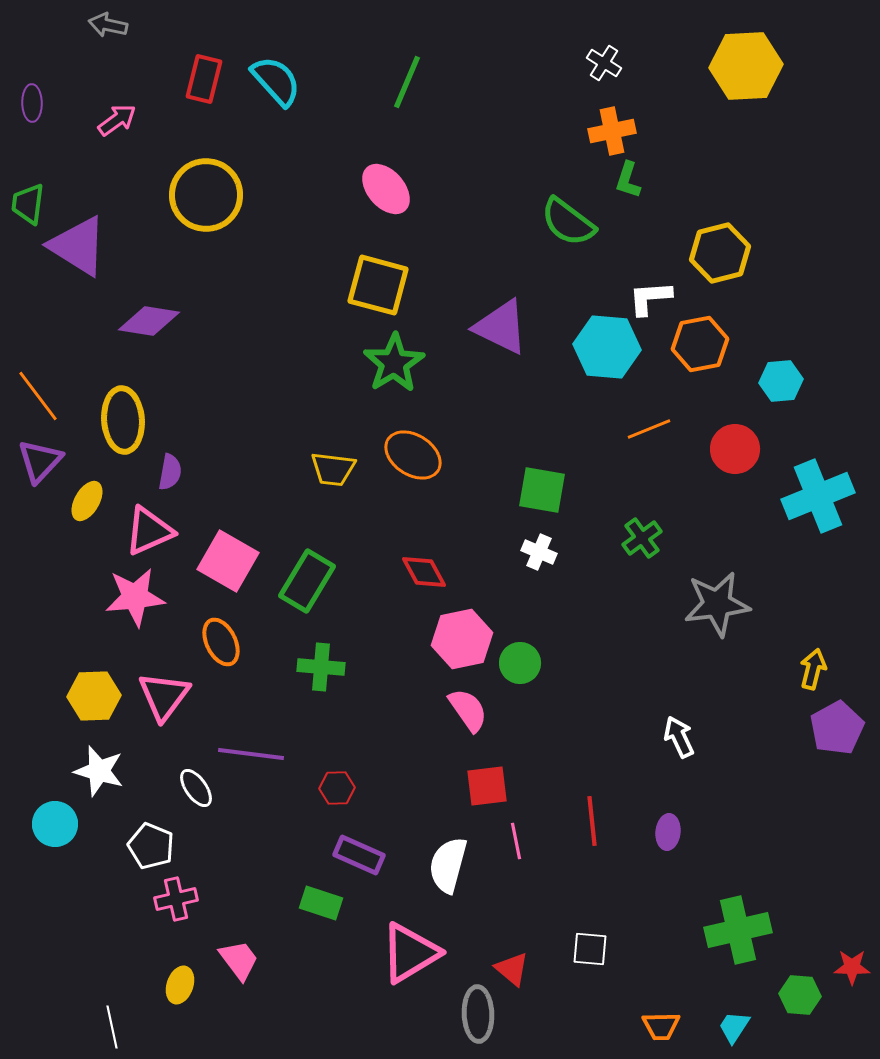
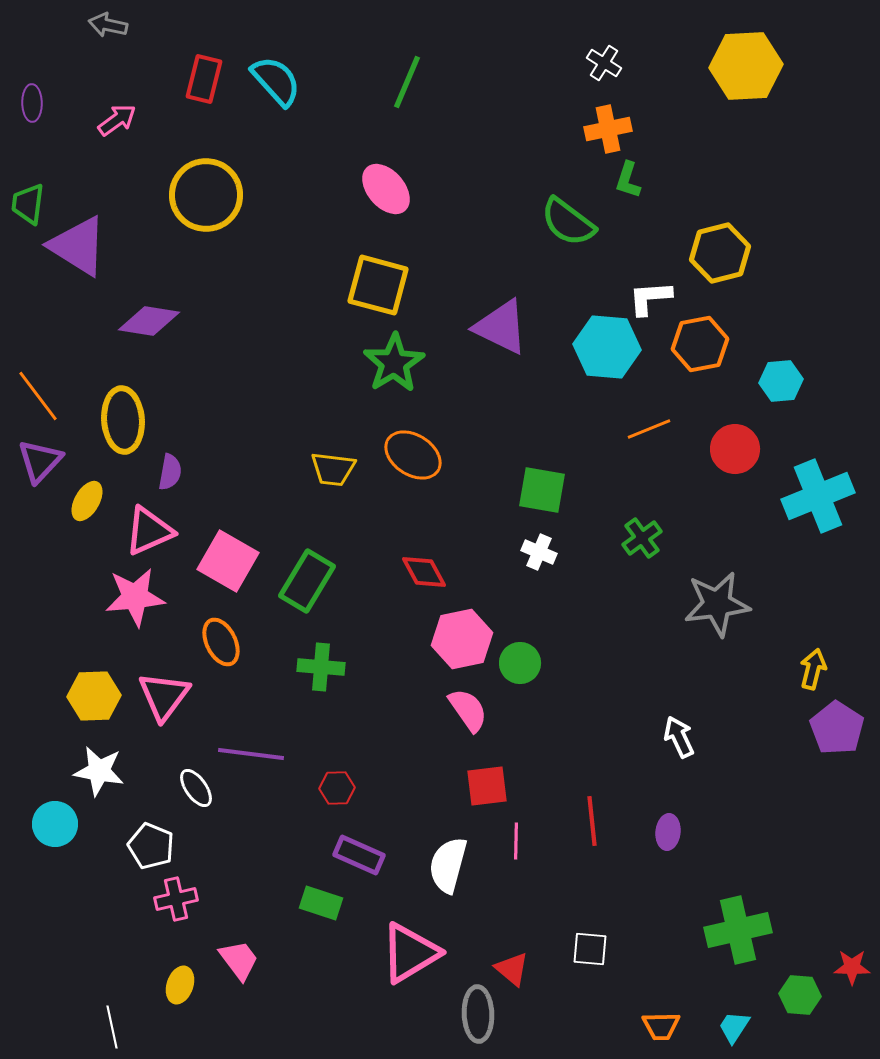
orange cross at (612, 131): moved 4 px left, 2 px up
purple pentagon at (837, 728): rotated 10 degrees counterclockwise
white star at (99, 771): rotated 6 degrees counterclockwise
pink line at (516, 841): rotated 12 degrees clockwise
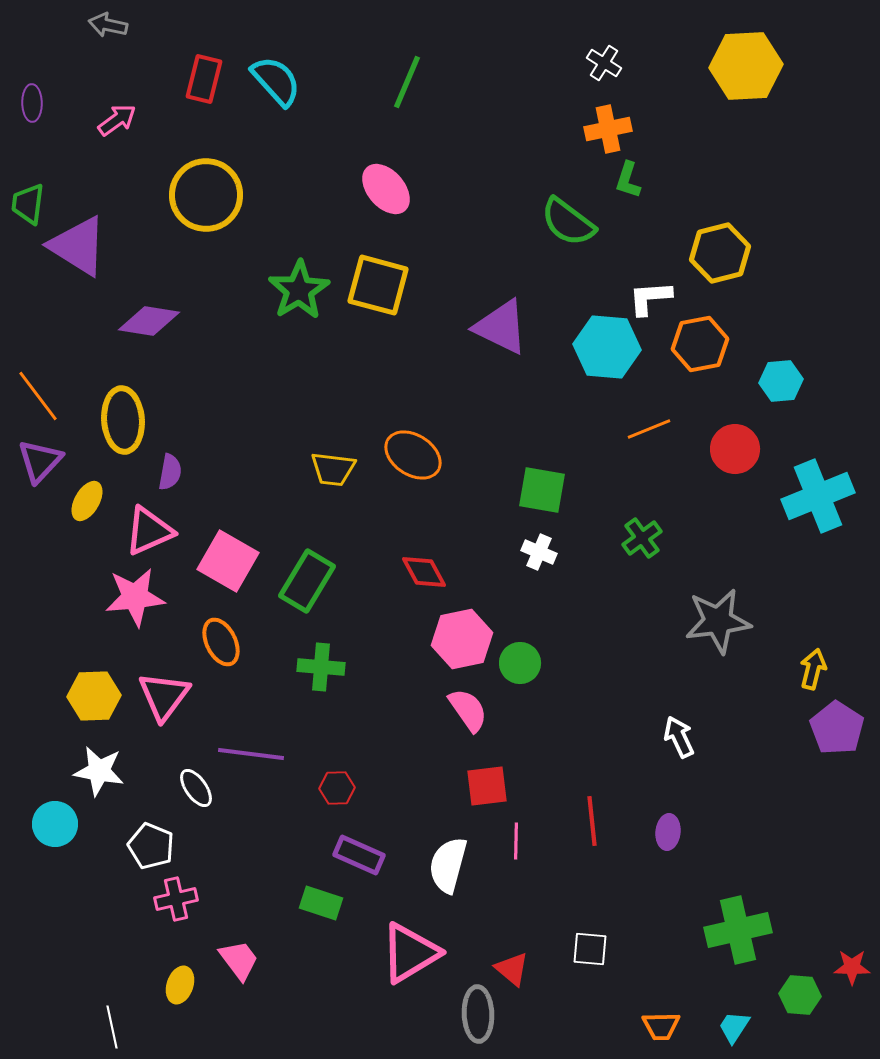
green star at (394, 363): moved 95 px left, 73 px up
gray star at (717, 604): moved 1 px right, 17 px down
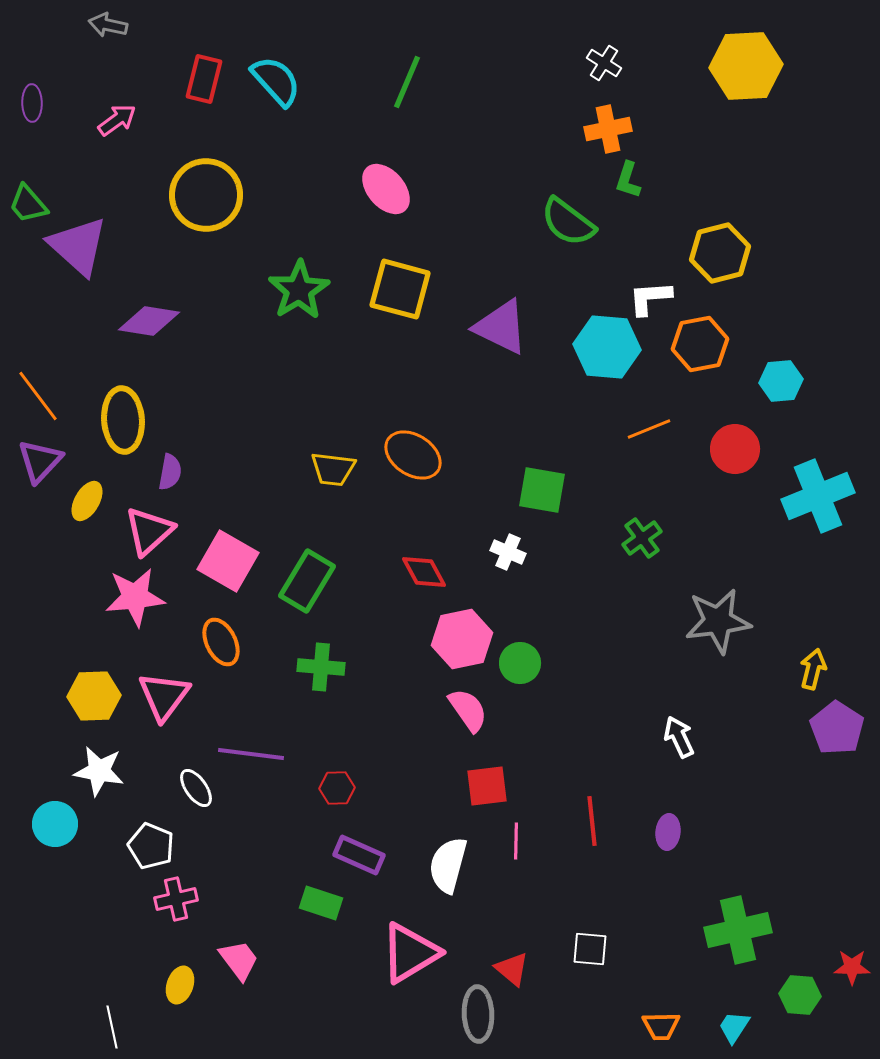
green trapezoid at (28, 204): rotated 48 degrees counterclockwise
purple triangle at (78, 246): rotated 10 degrees clockwise
yellow square at (378, 285): moved 22 px right, 4 px down
pink triangle at (149, 531): rotated 18 degrees counterclockwise
white cross at (539, 552): moved 31 px left
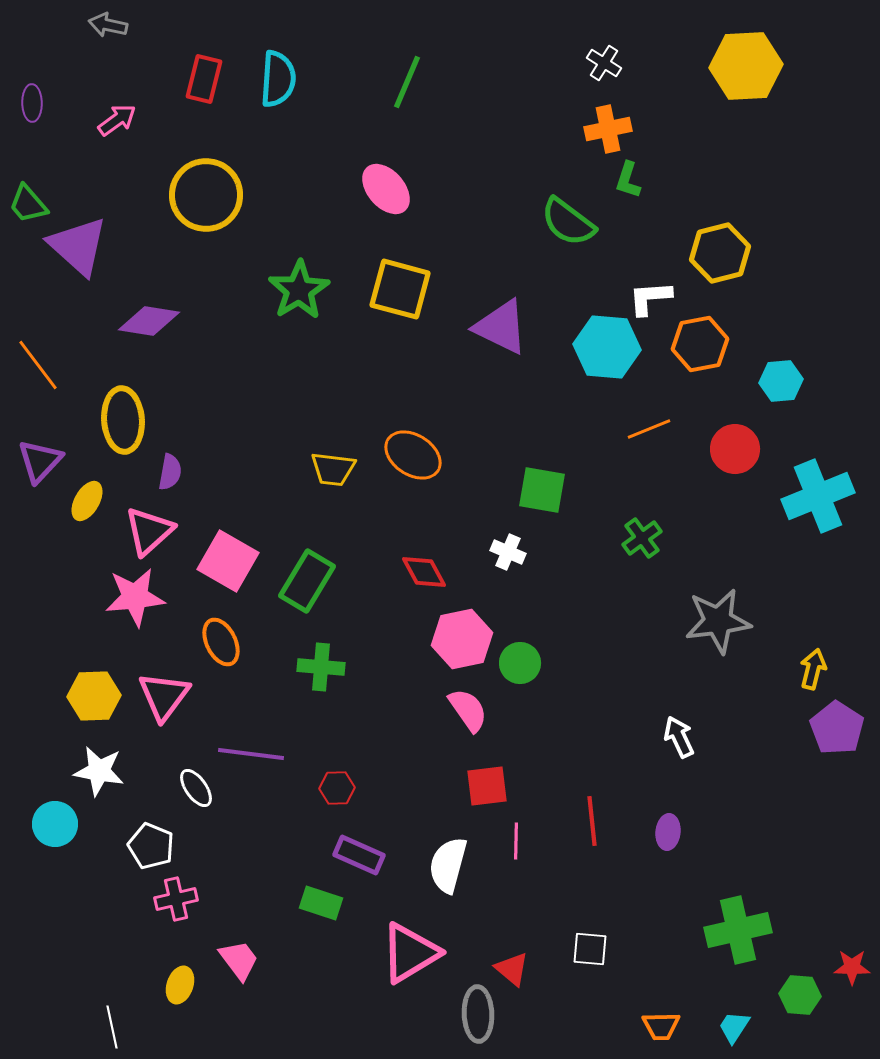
cyan semicircle at (276, 81): moved 2 px right, 2 px up; rotated 46 degrees clockwise
orange line at (38, 396): moved 31 px up
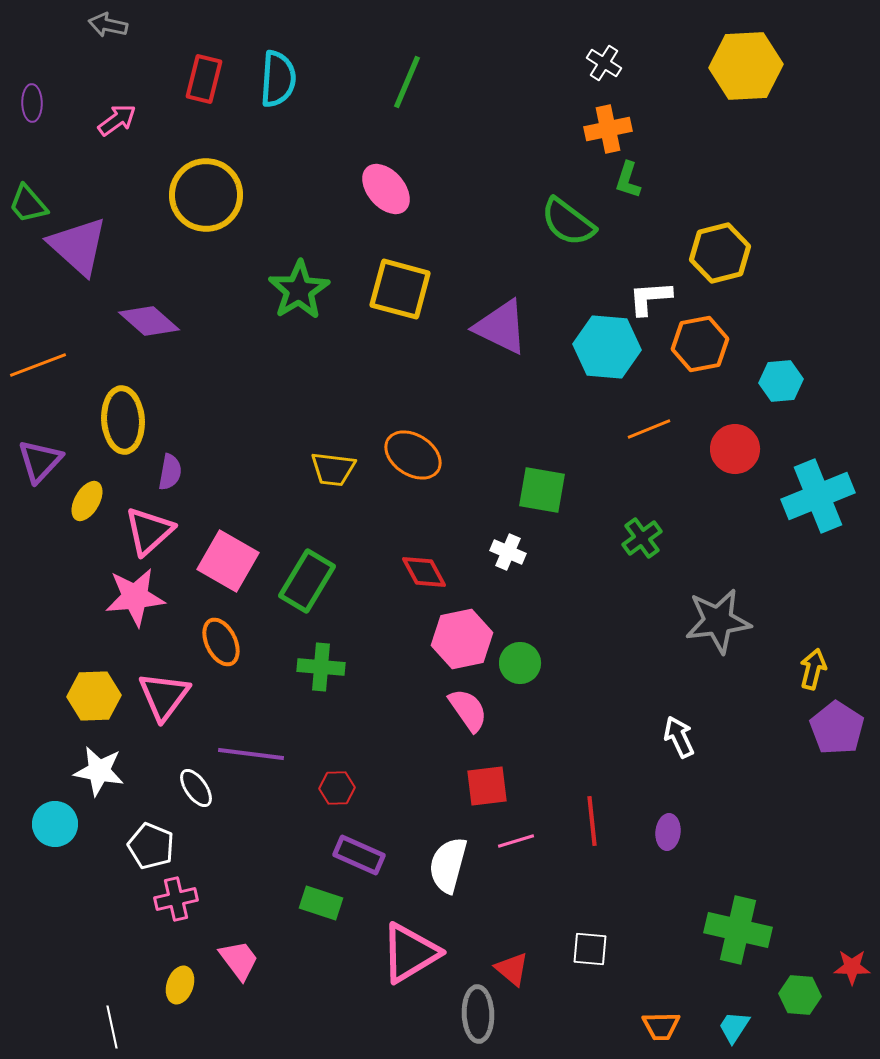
purple diamond at (149, 321): rotated 32 degrees clockwise
orange line at (38, 365): rotated 74 degrees counterclockwise
pink line at (516, 841): rotated 72 degrees clockwise
green cross at (738, 930): rotated 26 degrees clockwise
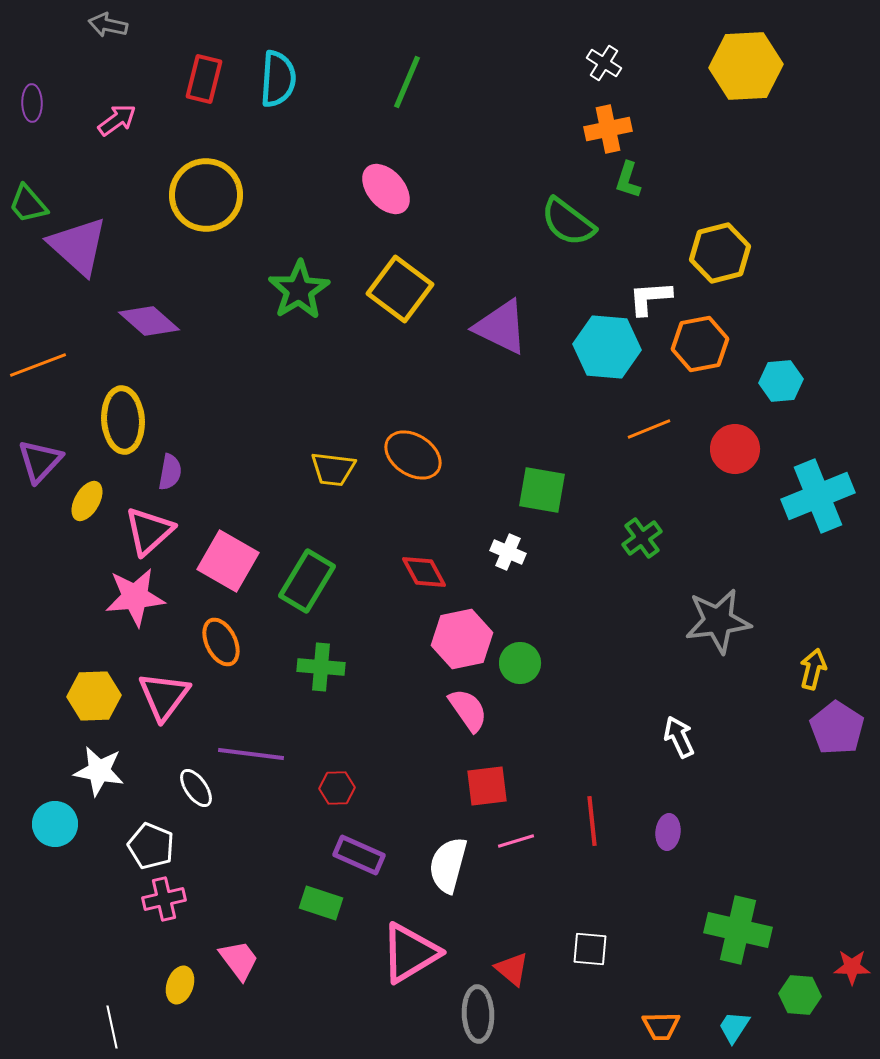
yellow square at (400, 289): rotated 22 degrees clockwise
pink cross at (176, 899): moved 12 px left
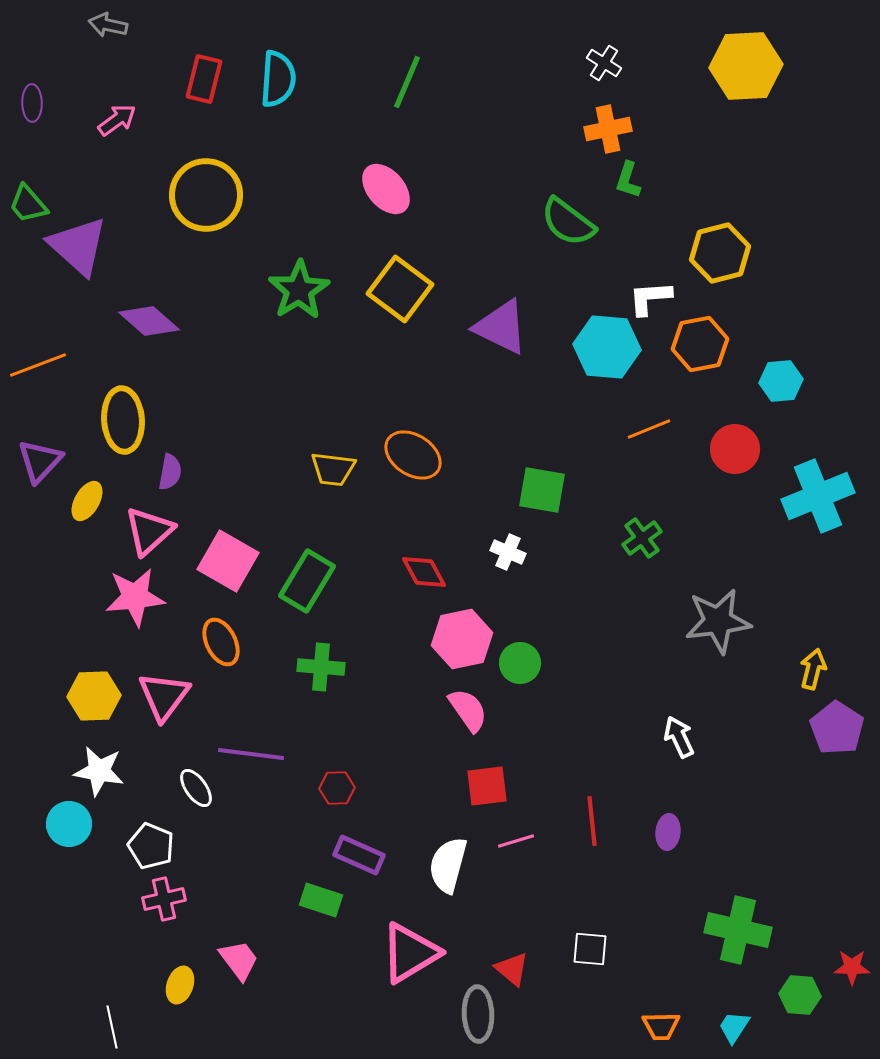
cyan circle at (55, 824): moved 14 px right
green rectangle at (321, 903): moved 3 px up
